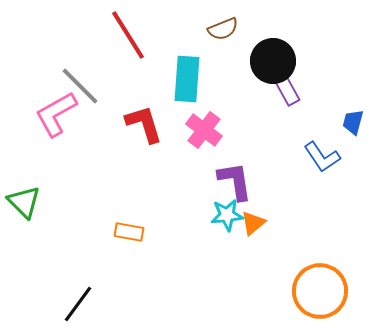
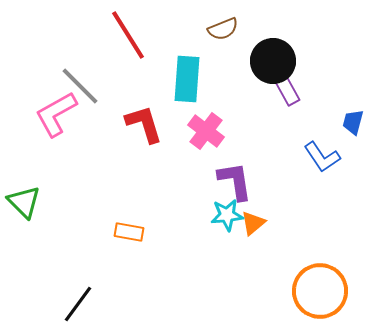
pink cross: moved 2 px right, 1 px down
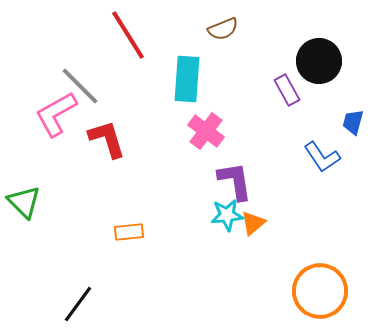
black circle: moved 46 px right
red L-shape: moved 37 px left, 15 px down
orange rectangle: rotated 16 degrees counterclockwise
